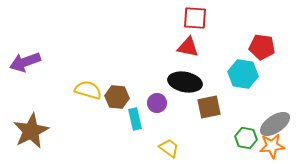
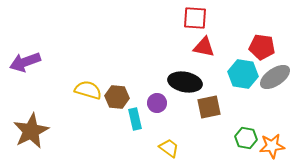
red triangle: moved 16 px right
gray ellipse: moved 47 px up
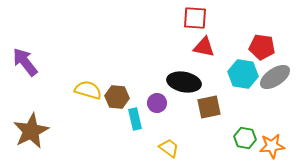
purple arrow: rotated 72 degrees clockwise
black ellipse: moved 1 px left
green hexagon: moved 1 px left
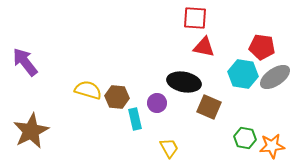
brown square: rotated 35 degrees clockwise
yellow trapezoid: rotated 25 degrees clockwise
